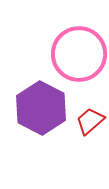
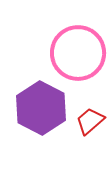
pink circle: moved 1 px left, 1 px up
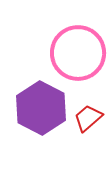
red trapezoid: moved 2 px left, 3 px up
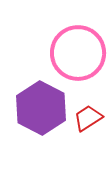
red trapezoid: rotated 8 degrees clockwise
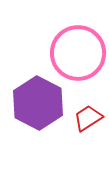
purple hexagon: moved 3 px left, 5 px up
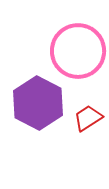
pink circle: moved 2 px up
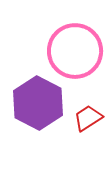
pink circle: moved 3 px left
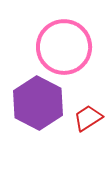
pink circle: moved 11 px left, 4 px up
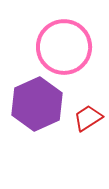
purple hexagon: moved 1 px left, 1 px down; rotated 9 degrees clockwise
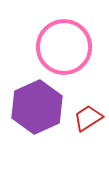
purple hexagon: moved 3 px down
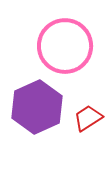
pink circle: moved 1 px right, 1 px up
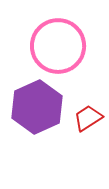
pink circle: moved 7 px left
